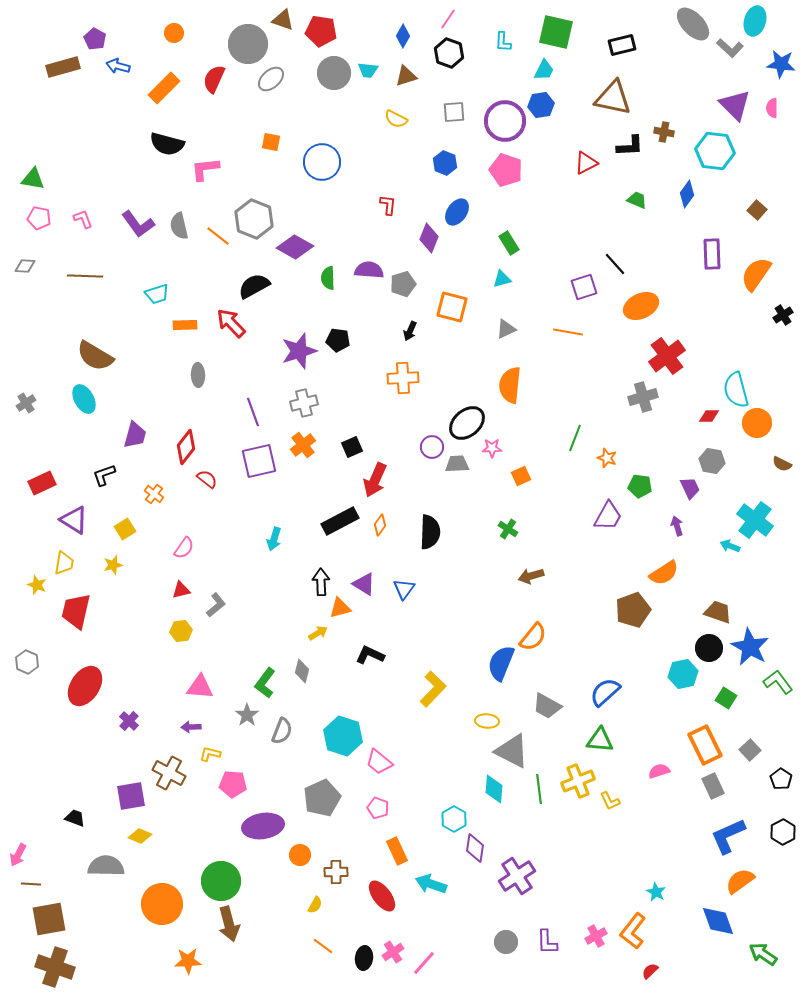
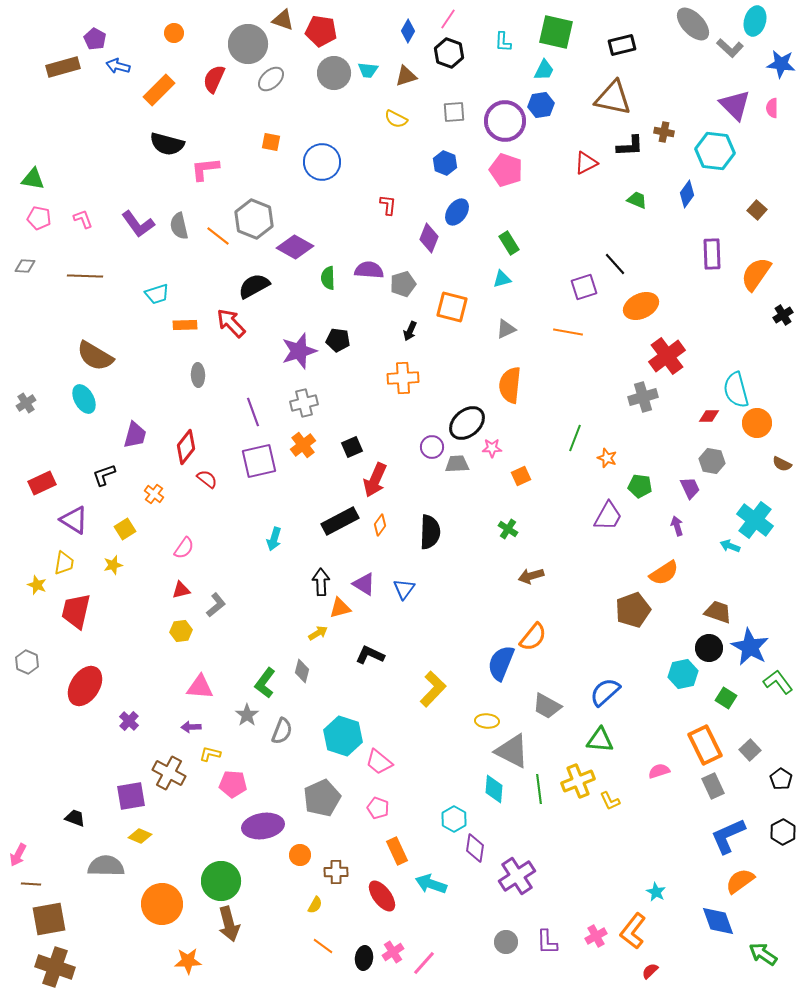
blue diamond at (403, 36): moved 5 px right, 5 px up
orange rectangle at (164, 88): moved 5 px left, 2 px down
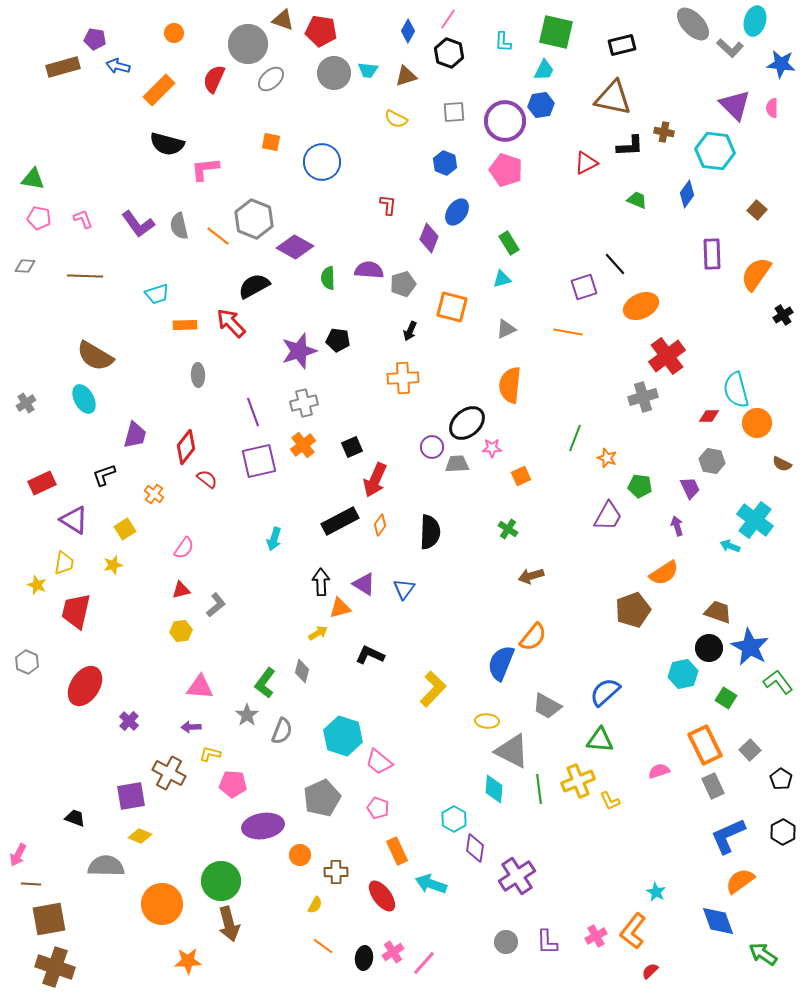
purple pentagon at (95, 39): rotated 20 degrees counterclockwise
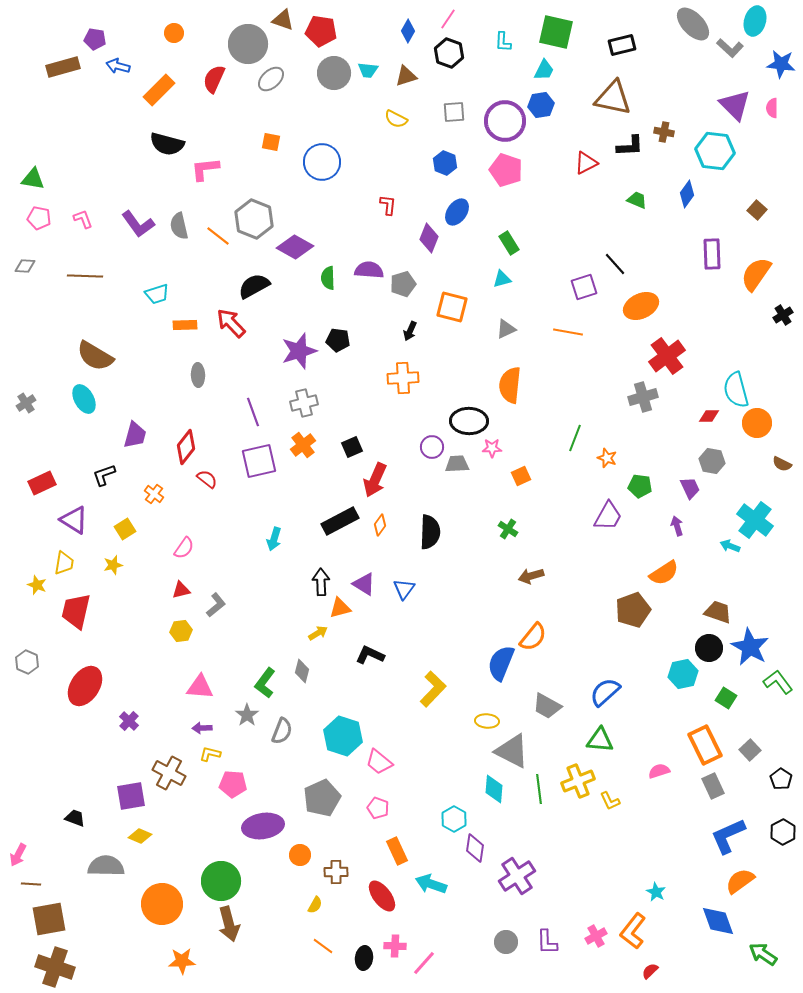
black ellipse at (467, 423): moved 2 px right, 2 px up; rotated 42 degrees clockwise
purple arrow at (191, 727): moved 11 px right, 1 px down
pink cross at (393, 952): moved 2 px right, 6 px up; rotated 35 degrees clockwise
orange star at (188, 961): moved 6 px left
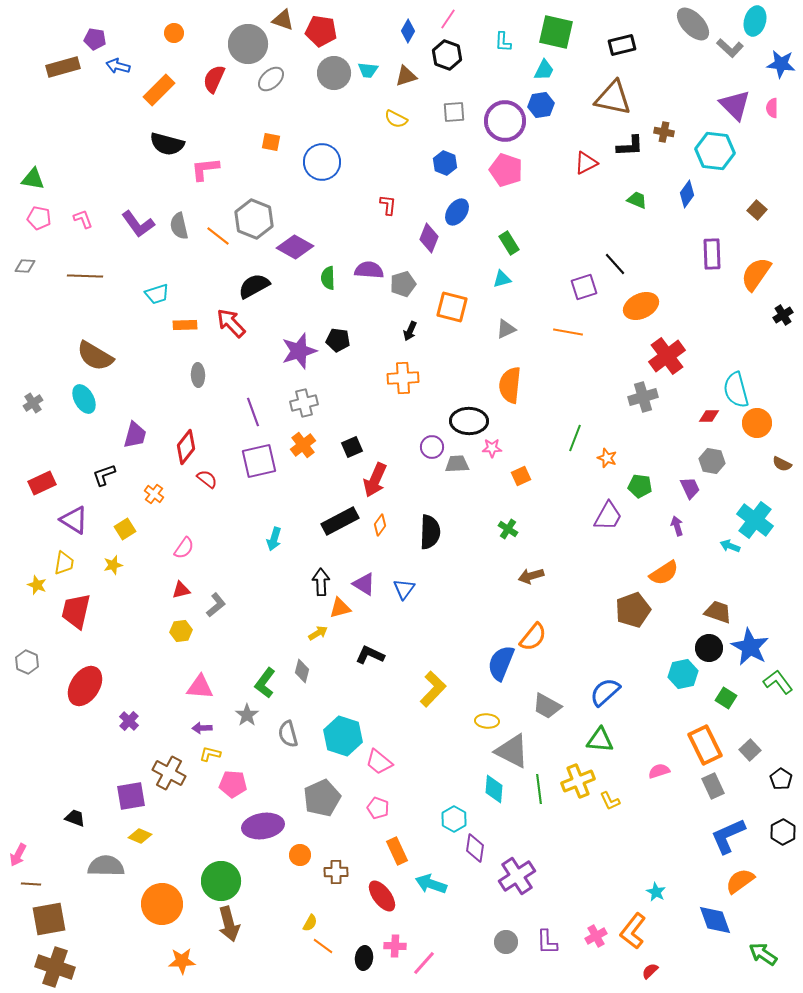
black hexagon at (449, 53): moved 2 px left, 2 px down
gray cross at (26, 403): moved 7 px right
gray semicircle at (282, 731): moved 6 px right, 3 px down; rotated 144 degrees clockwise
yellow semicircle at (315, 905): moved 5 px left, 18 px down
blue diamond at (718, 921): moved 3 px left, 1 px up
